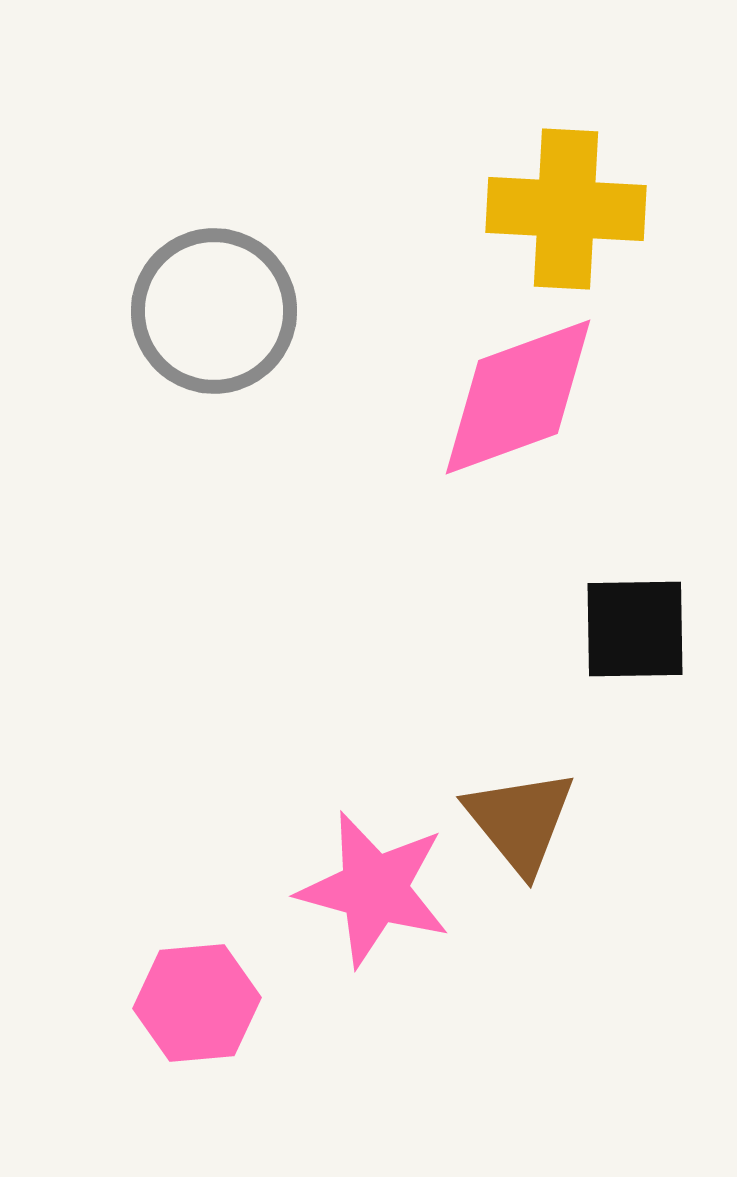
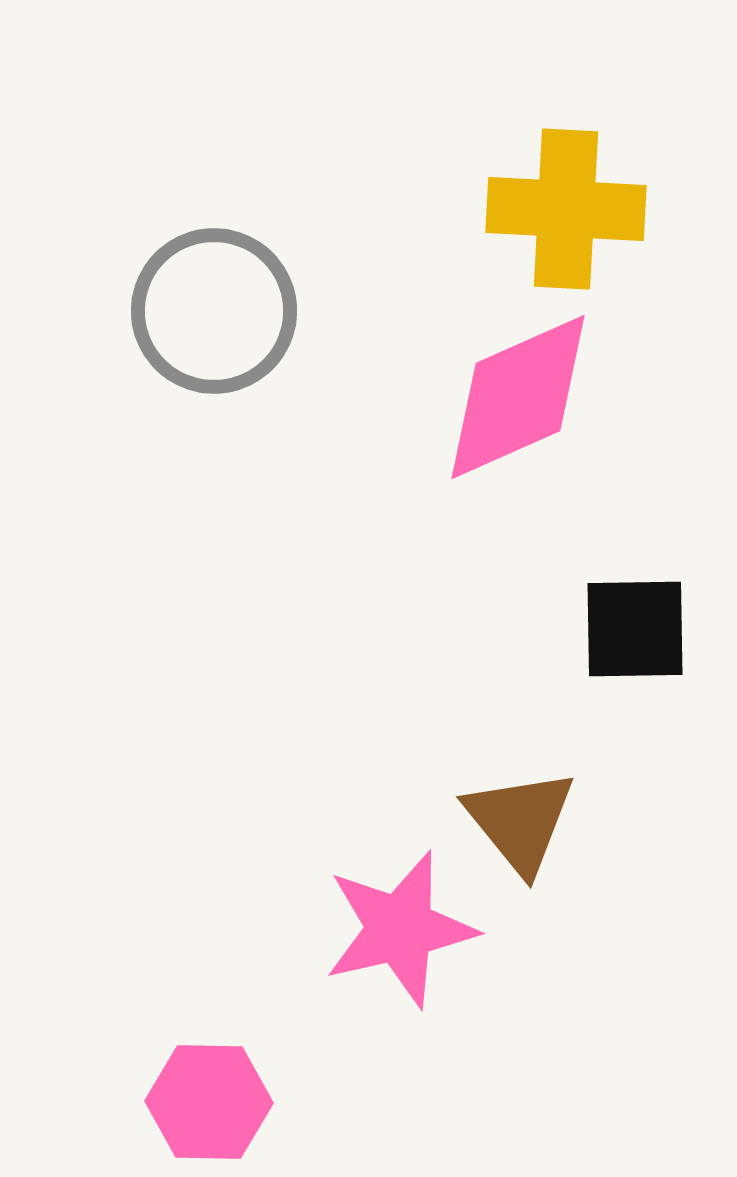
pink diamond: rotated 4 degrees counterclockwise
pink star: moved 26 px right, 40 px down; rotated 28 degrees counterclockwise
pink hexagon: moved 12 px right, 99 px down; rotated 6 degrees clockwise
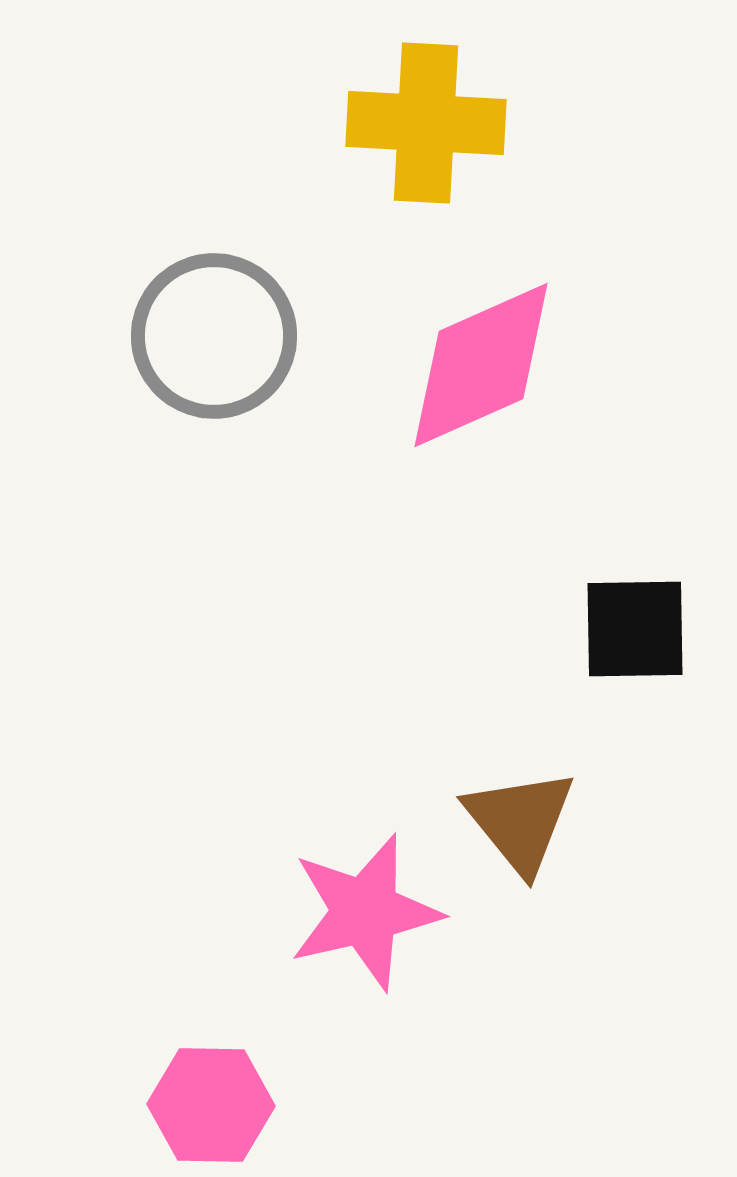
yellow cross: moved 140 px left, 86 px up
gray circle: moved 25 px down
pink diamond: moved 37 px left, 32 px up
pink star: moved 35 px left, 17 px up
pink hexagon: moved 2 px right, 3 px down
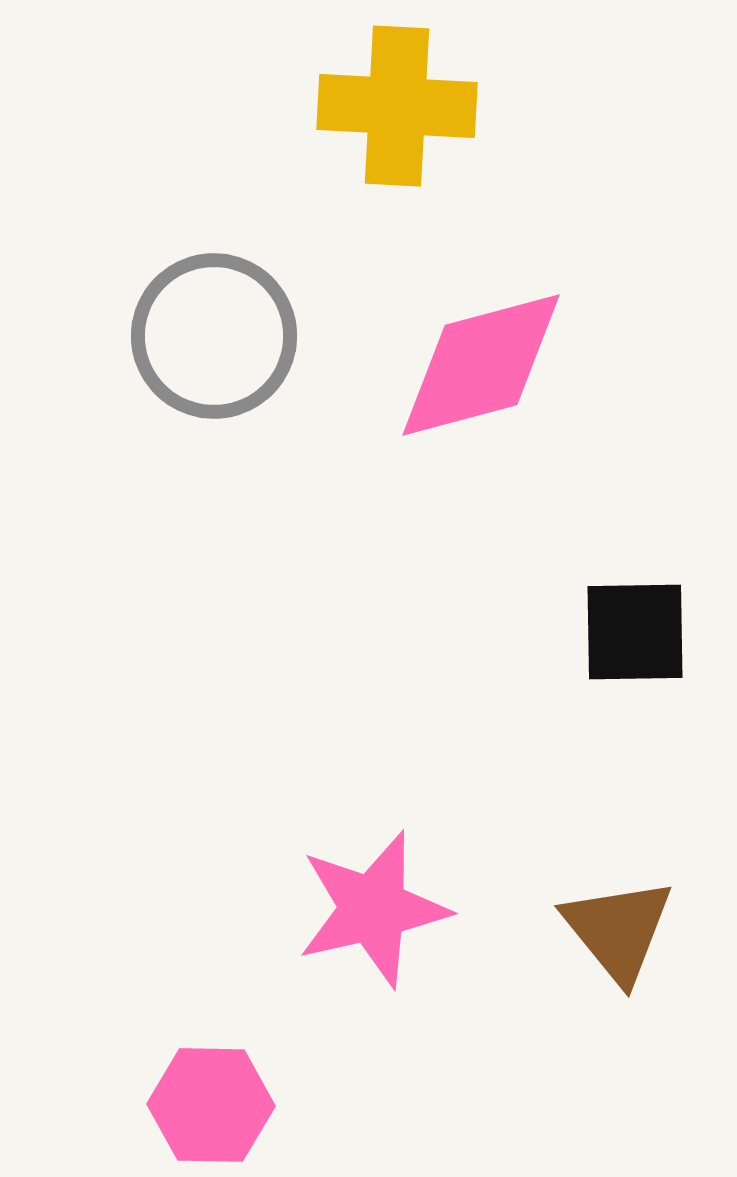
yellow cross: moved 29 px left, 17 px up
pink diamond: rotated 9 degrees clockwise
black square: moved 3 px down
brown triangle: moved 98 px right, 109 px down
pink star: moved 8 px right, 3 px up
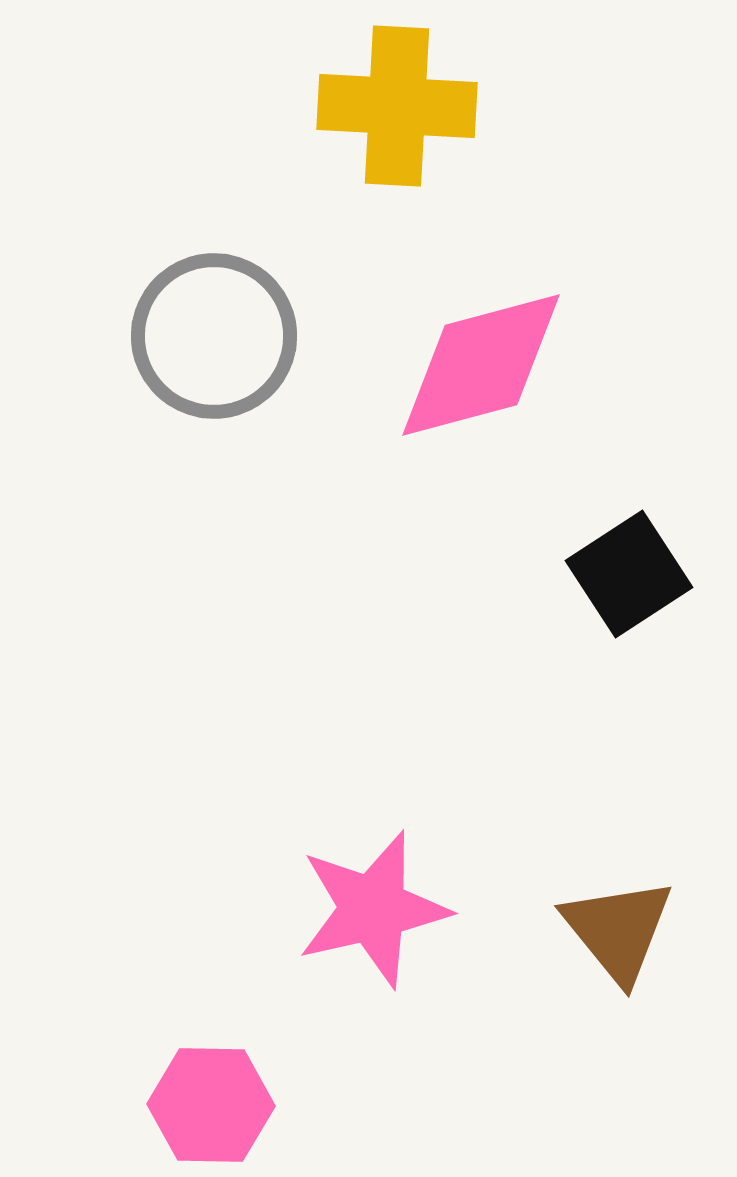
black square: moved 6 px left, 58 px up; rotated 32 degrees counterclockwise
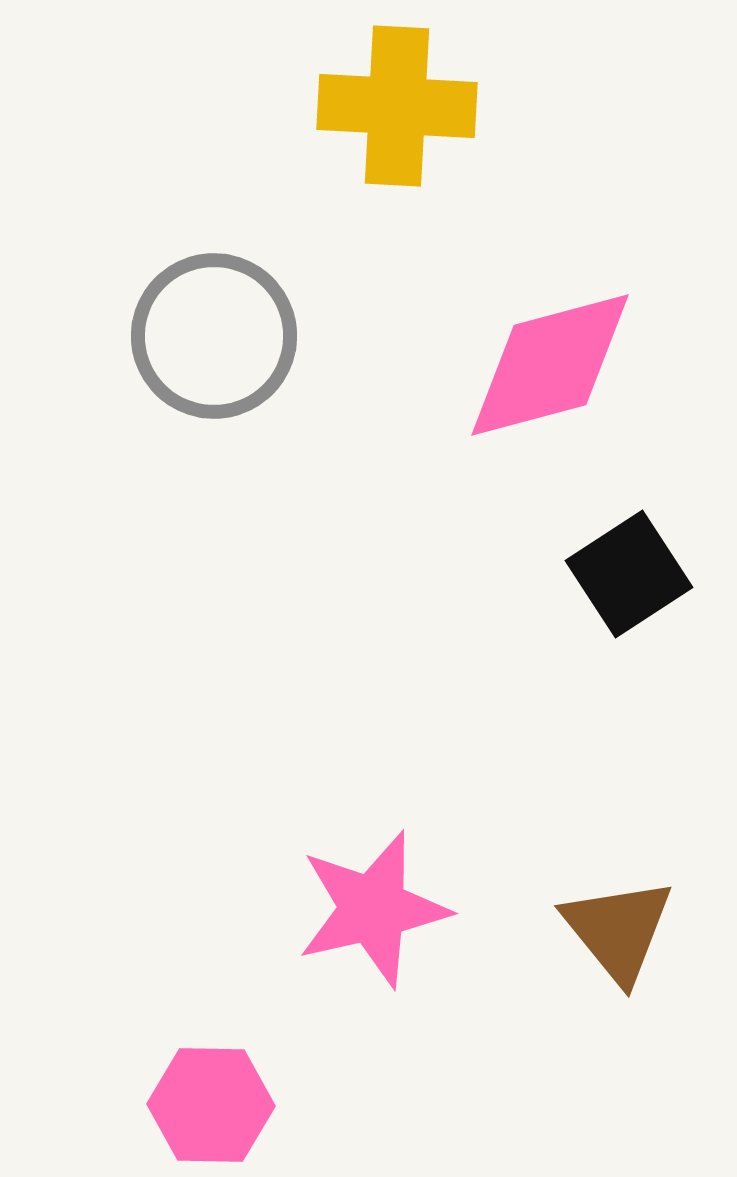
pink diamond: moved 69 px right
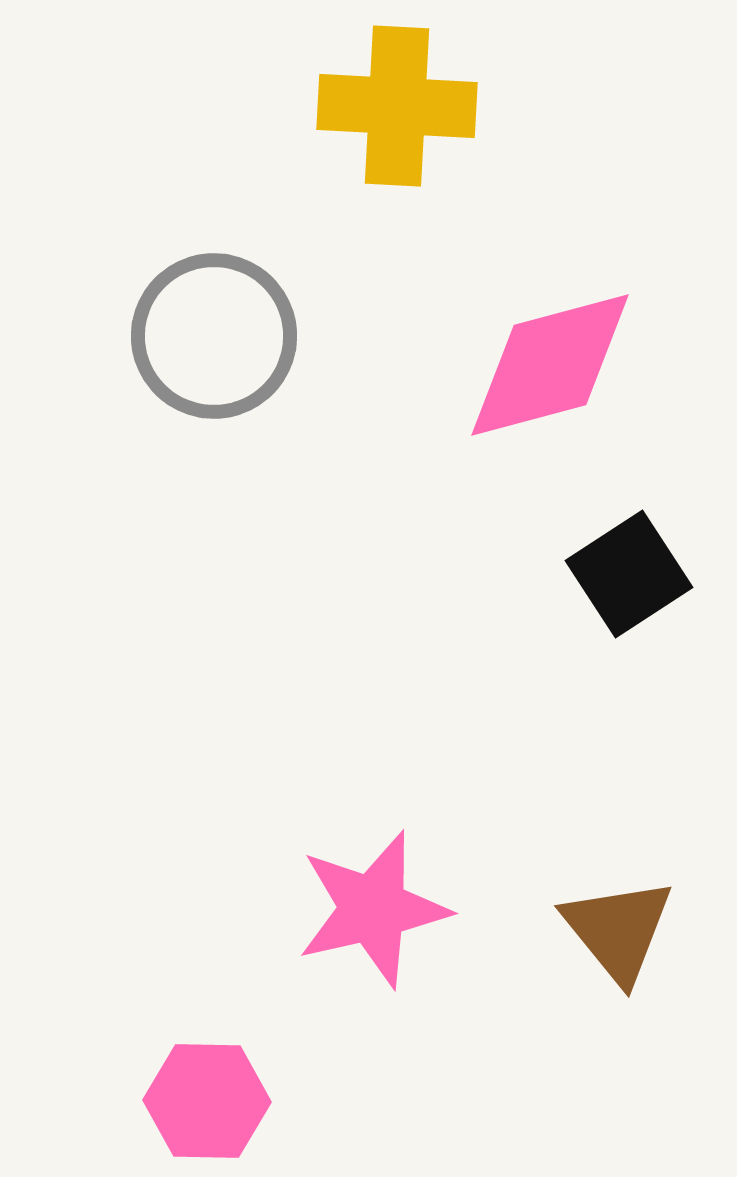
pink hexagon: moved 4 px left, 4 px up
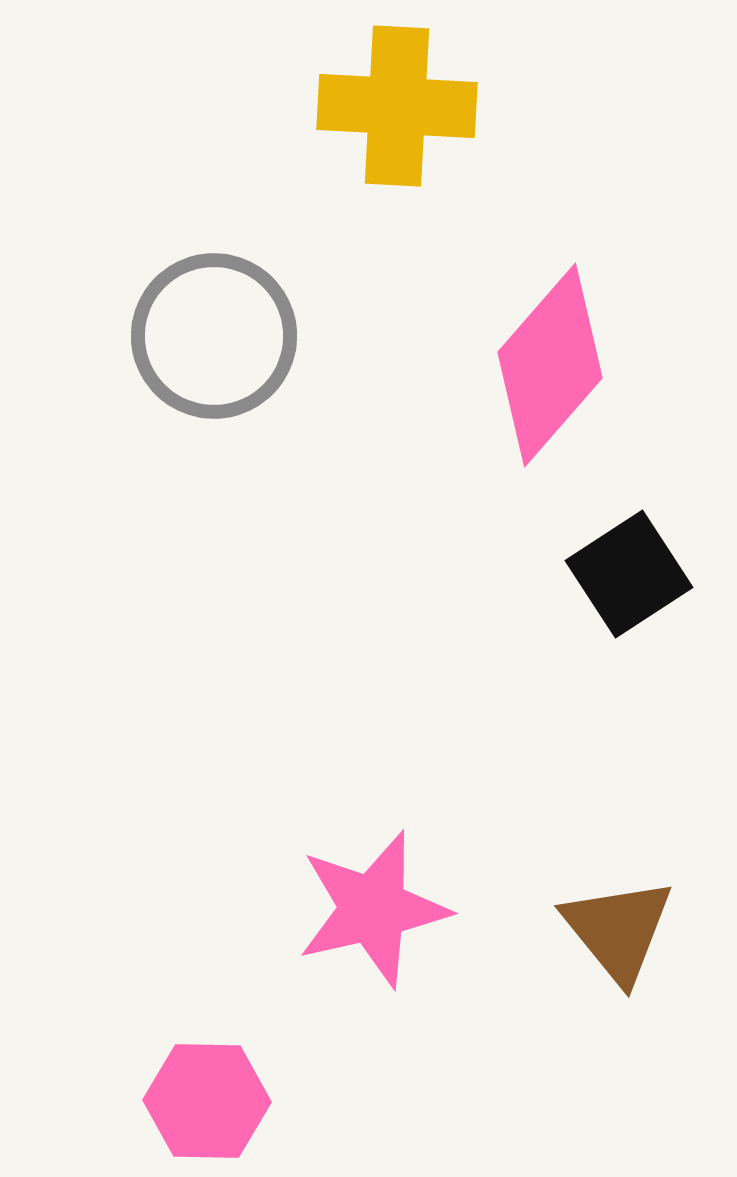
pink diamond: rotated 34 degrees counterclockwise
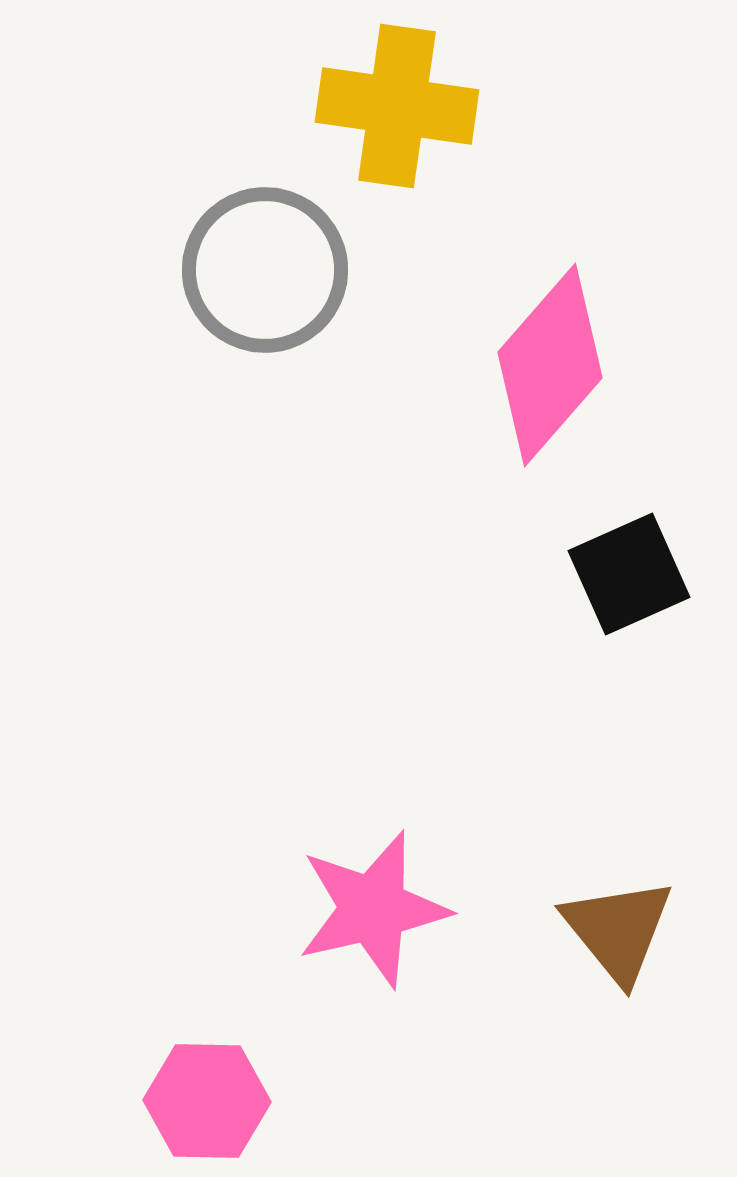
yellow cross: rotated 5 degrees clockwise
gray circle: moved 51 px right, 66 px up
black square: rotated 9 degrees clockwise
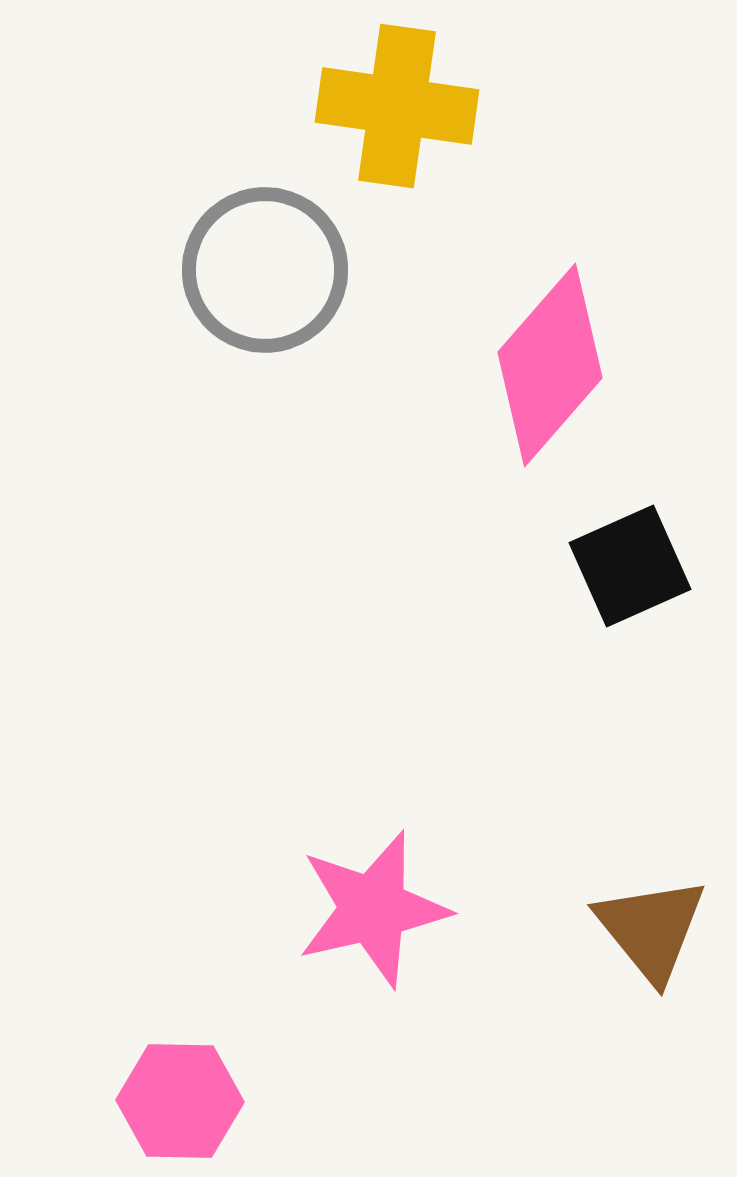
black square: moved 1 px right, 8 px up
brown triangle: moved 33 px right, 1 px up
pink hexagon: moved 27 px left
